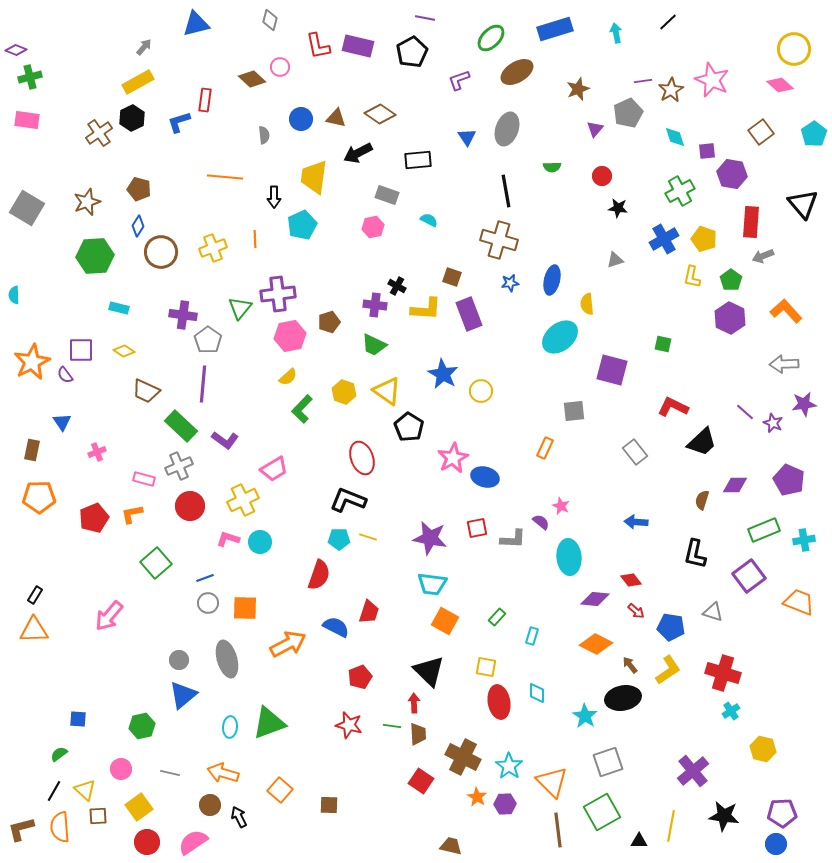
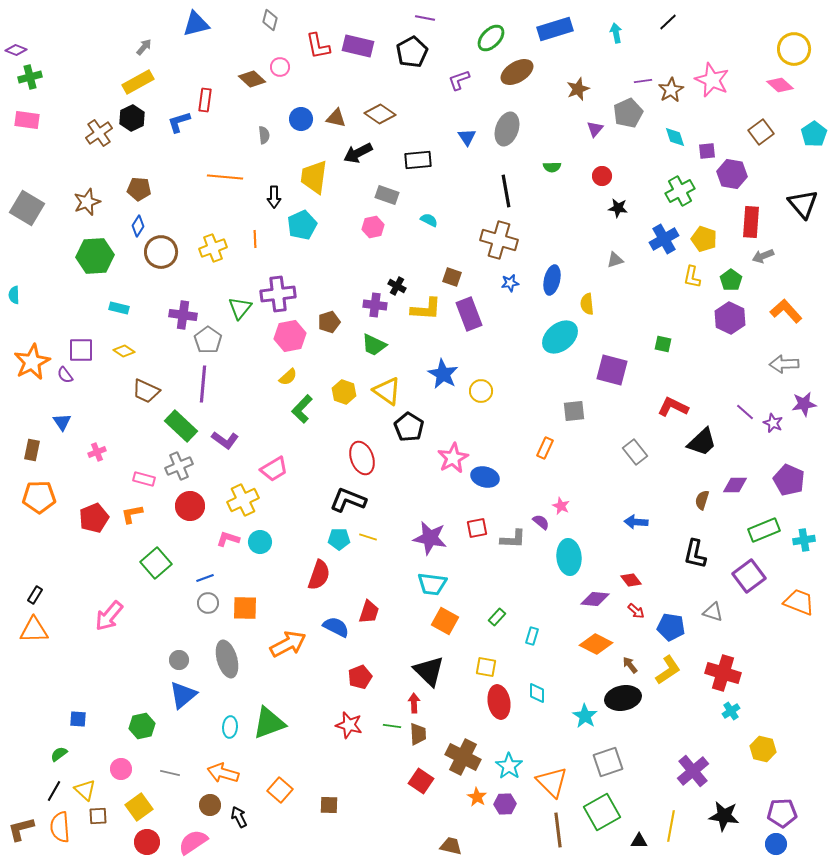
brown pentagon at (139, 189): rotated 10 degrees counterclockwise
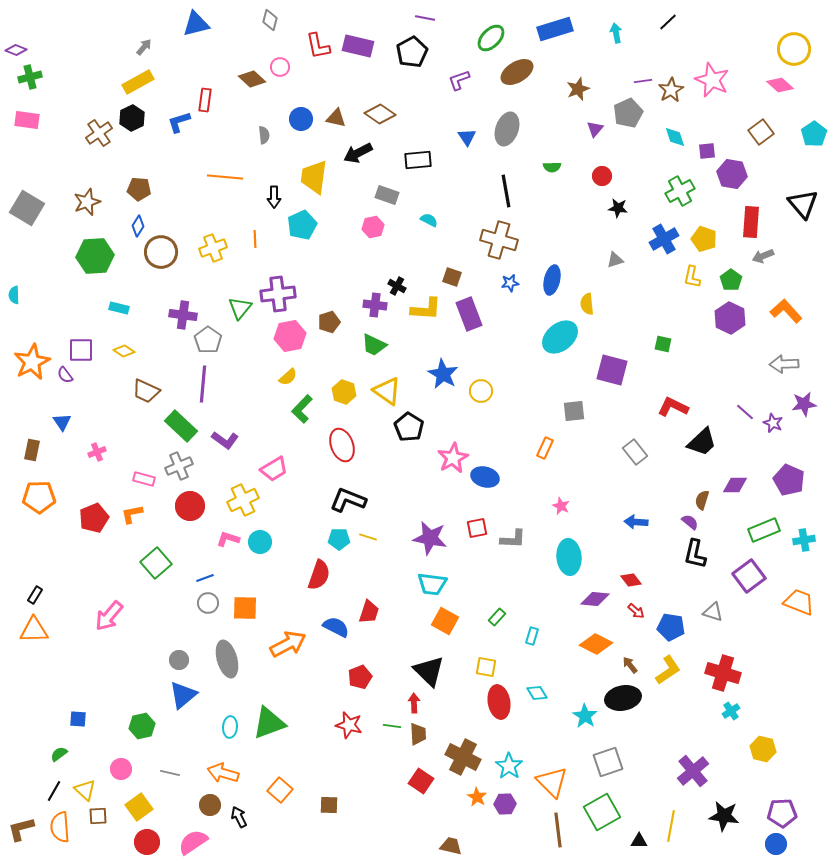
red ellipse at (362, 458): moved 20 px left, 13 px up
purple semicircle at (541, 522): moved 149 px right
cyan diamond at (537, 693): rotated 30 degrees counterclockwise
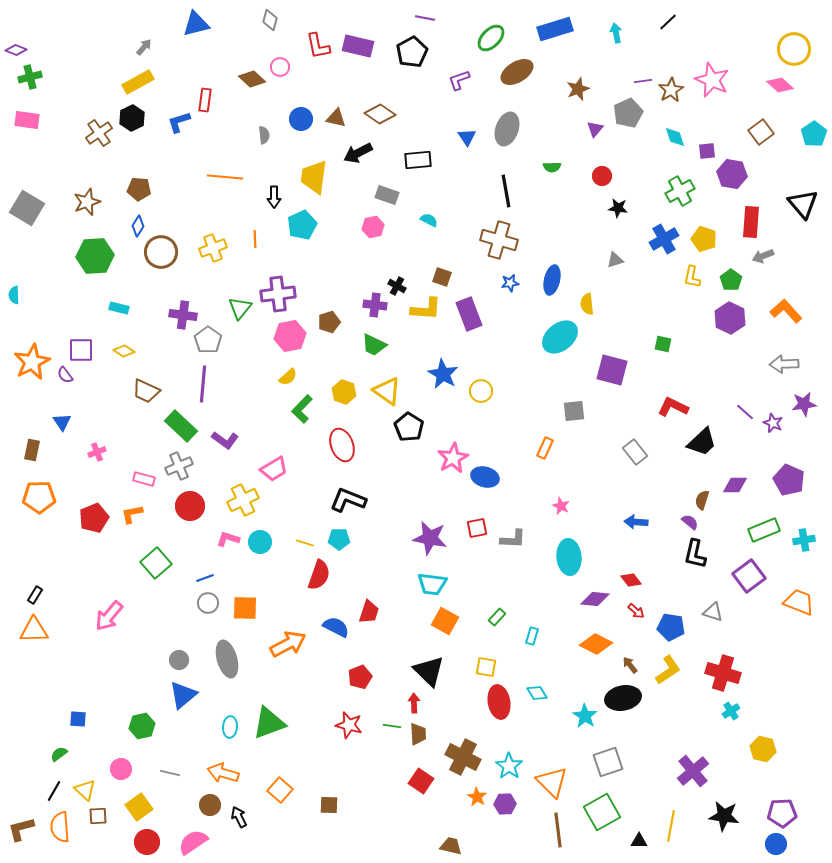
brown square at (452, 277): moved 10 px left
yellow line at (368, 537): moved 63 px left, 6 px down
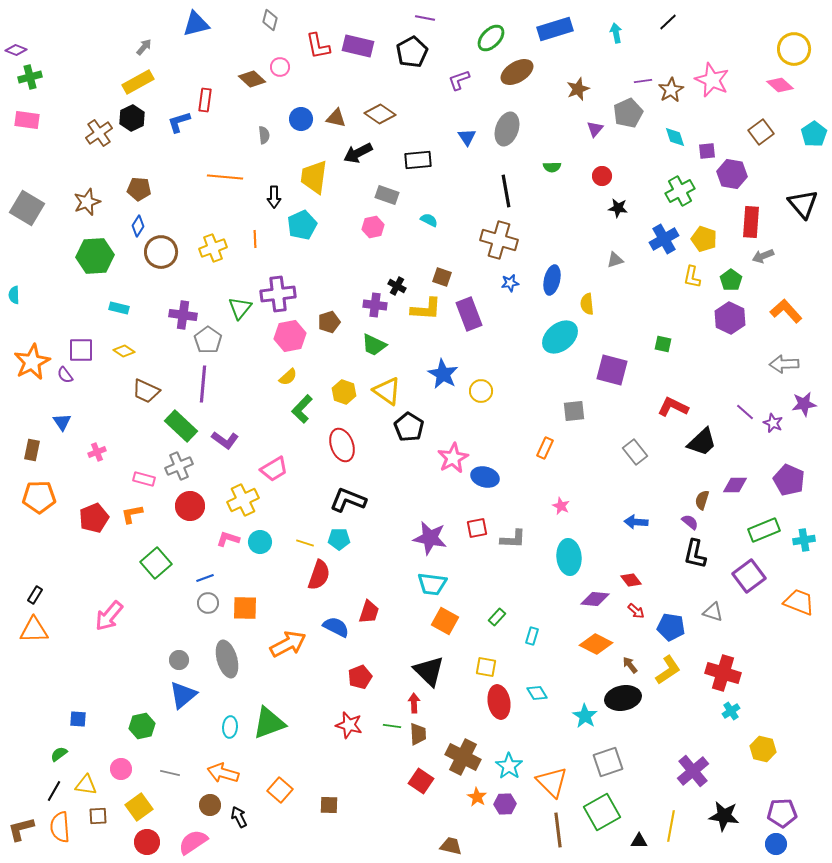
yellow triangle at (85, 790): moved 1 px right, 5 px up; rotated 35 degrees counterclockwise
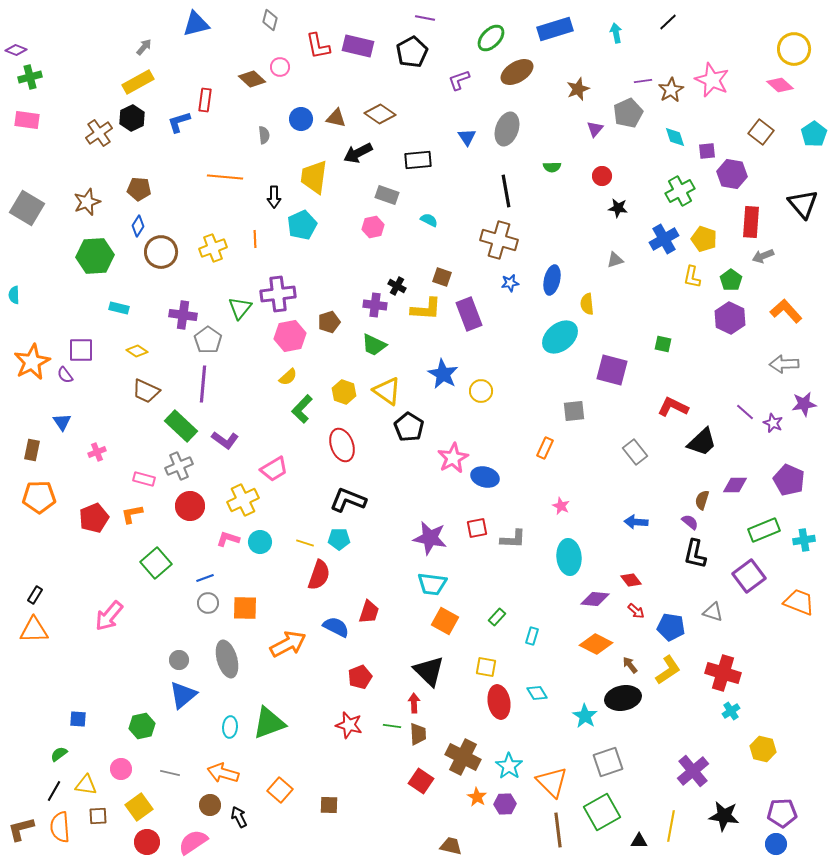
brown square at (761, 132): rotated 15 degrees counterclockwise
yellow diamond at (124, 351): moved 13 px right
